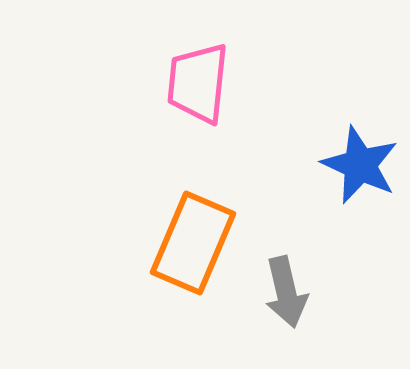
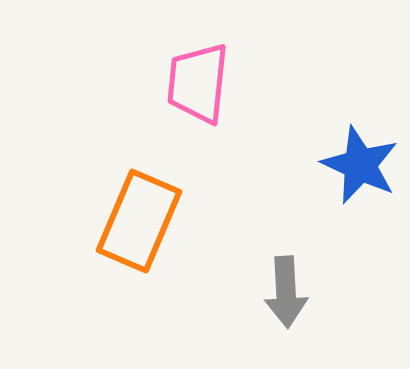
orange rectangle: moved 54 px left, 22 px up
gray arrow: rotated 10 degrees clockwise
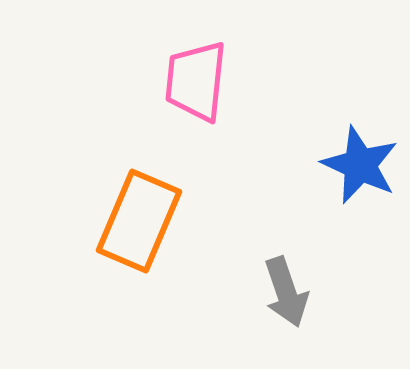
pink trapezoid: moved 2 px left, 2 px up
gray arrow: rotated 16 degrees counterclockwise
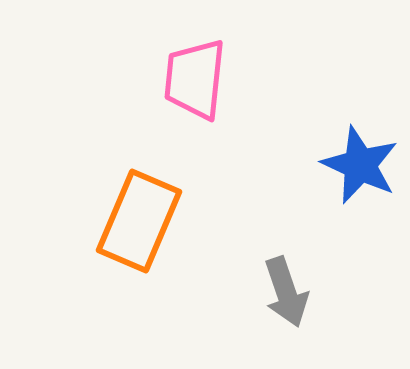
pink trapezoid: moved 1 px left, 2 px up
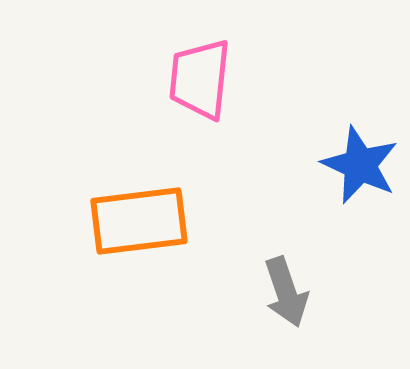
pink trapezoid: moved 5 px right
orange rectangle: rotated 60 degrees clockwise
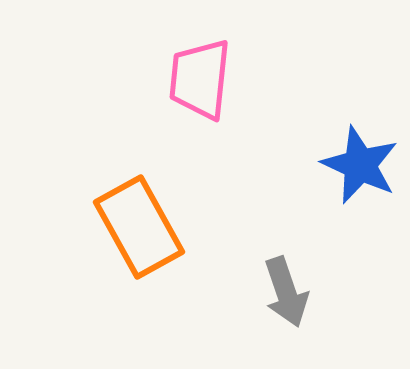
orange rectangle: moved 6 px down; rotated 68 degrees clockwise
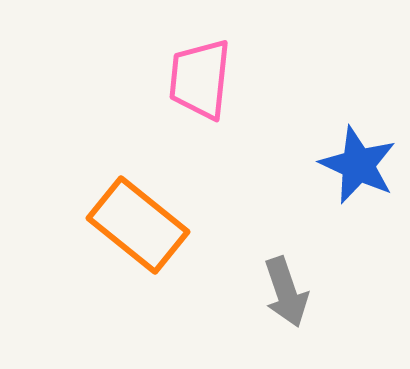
blue star: moved 2 px left
orange rectangle: moved 1 px left, 2 px up; rotated 22 degrees counterclockwise
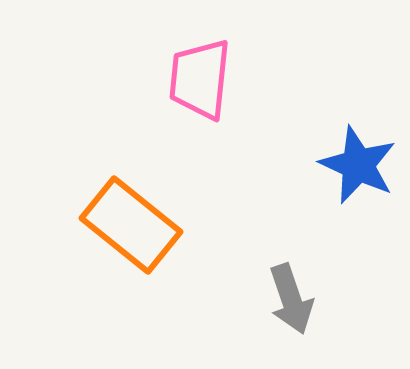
orange rectangle: moved 7 px left
gray arrow: moved 5 px right, 7 px down
